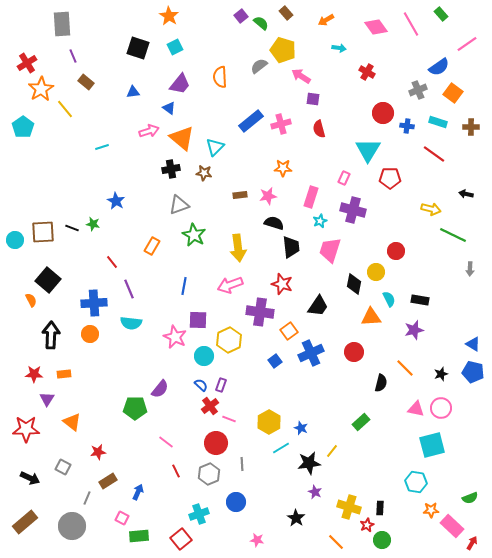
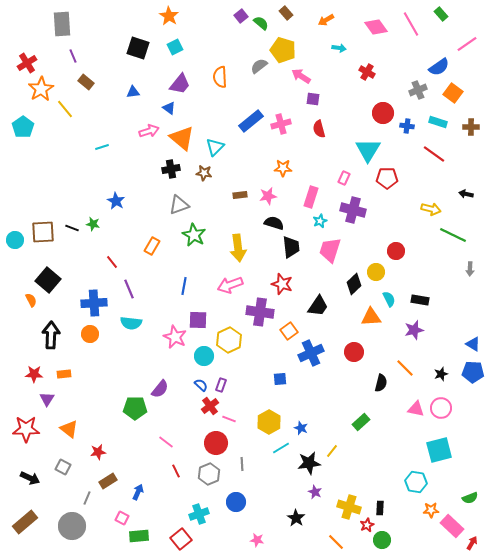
red pentagon at (390, 178): moved 3 px left
black diamond at (354, 284): rotated 35 degrees clockwise
blue square at (275, 361): moved 5 px right, 18 px down; rotated 32 degrees clockwise
blue pentagon at (473, 372): rotated 10 degrees counterclockwise
orange triangle at (72, 422): moved 3 px left, 7 px down
cyan square at (432, 445): moved 7 px right, 5 px down
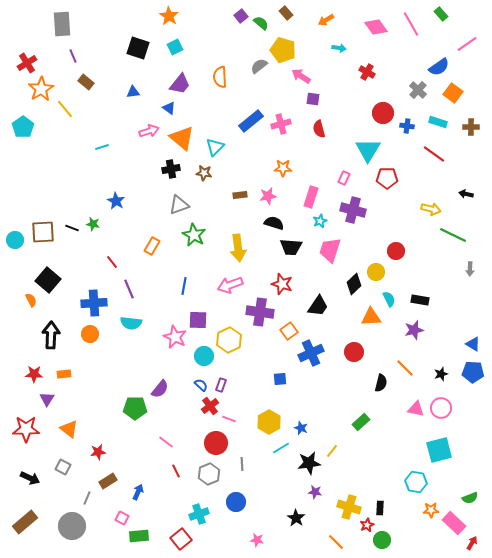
gray cross at (418, 90): rotated 24 degrees counterclockwise
black trapezoid at (291, 247): rotated 100 degrees clockwise
purple star at (315, 492): rotated 16 degrees counterclockwise
pink rectangle at (452, 526): moved 2 px right, 3 px up
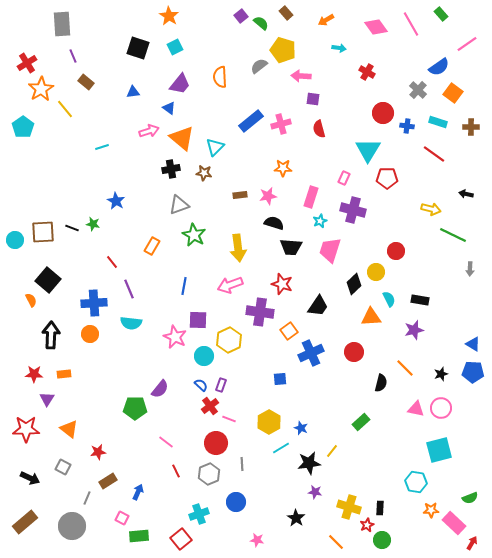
pink arrow at (301, 76): rotated 30 degrees counterclockwise
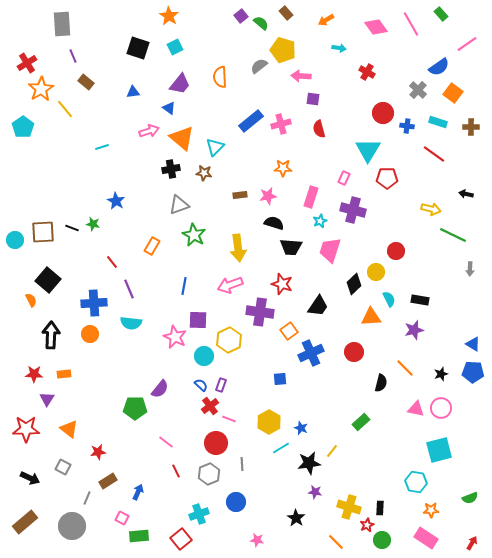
pink rectangle at (454, 523): moved 28 px left, 15 px down; rotated 10 degrees counterclockwise
